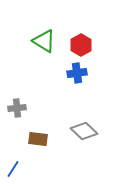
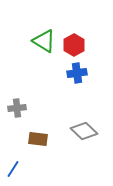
red hexagon: moved 7 px left
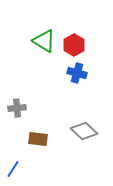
blue cross: rotated 24 degrees clockwise
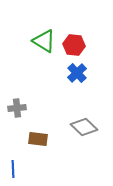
red hexagon: rotated 25 degrees counterclockwise
blue cross: rotated 30 degrees clockwise
gray diamond: moved 4 px up
blue line: rotated 36 degrees counterclockwise
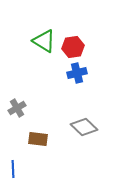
red hexagon: moved 1 px left, 2 px down; rotated 15 degrees counterclockwise
blue cross: rotated 30 degrees clockwise
gray cross: rotated 24 degrees counterclockwise
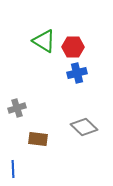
red hexagon: rotated 10 degrees clockwise
gray cross: rotated 12 degrees clockwise
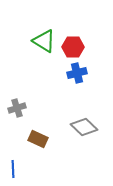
brown rectangle: rotated 18 degrees clockwise
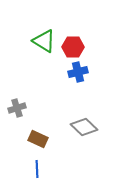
blue cross: moved 1 px right, 1 px up
blue line: moved 24 px right
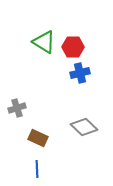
green triangle: moved 1 px down
blue cross: moved 2 px right, 1 px down
brown rectangle: moved 1 px up
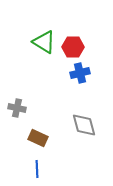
gray cross: rotated 30 degrees clockwise
gray diamond: moved 2 px up; rotated 32 degrees clockwise
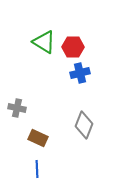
gray diamond: rotated 36 degrees clockwise
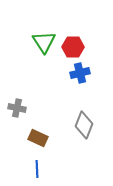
green triangle: rotated 25 degrees clockwise
